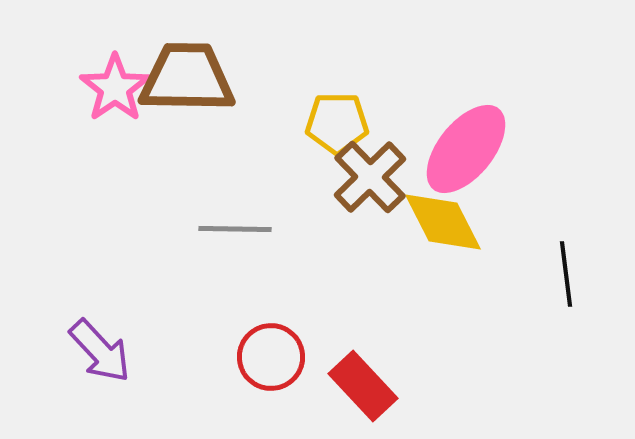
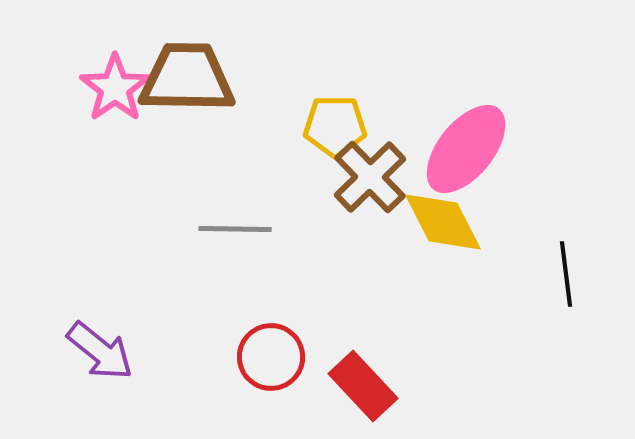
yellow pentagon: moved 2 px left, 3 px down
purple arrow: rotated 8 degrees counterclockwise
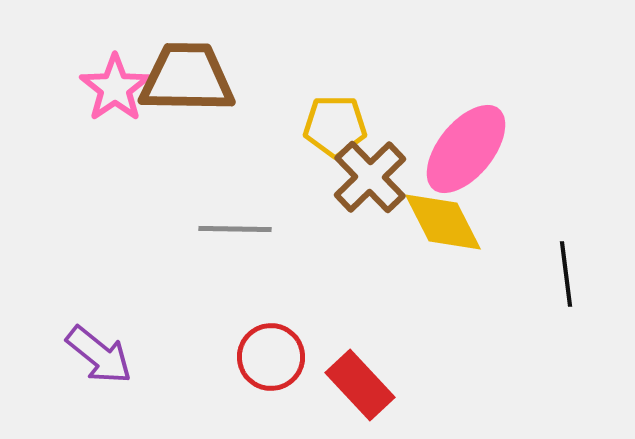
purple arrow: moved 1 px left, 4 px down
red rectangle: moved 3 px left, 1 px up
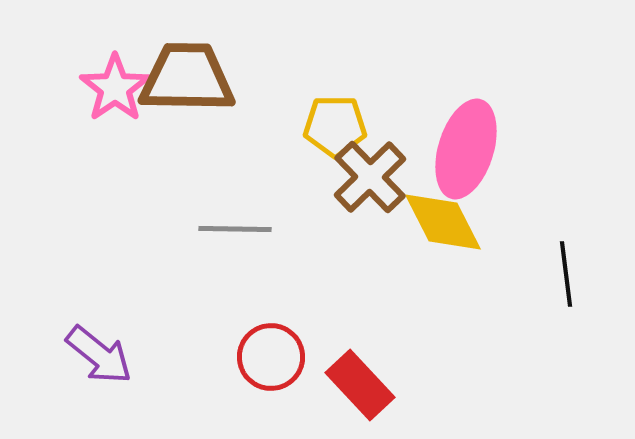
pink ellipse: rotated 22 degrees counterclockwise
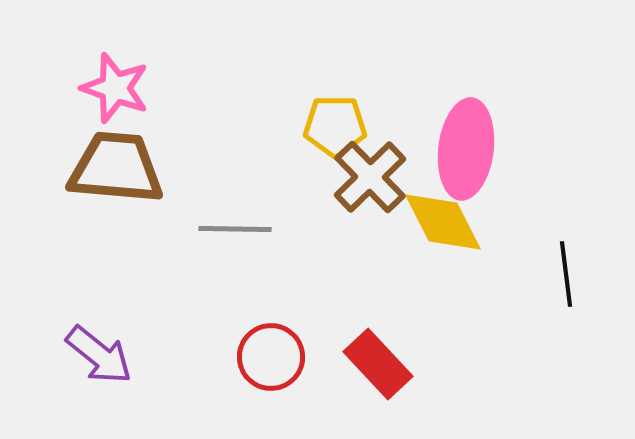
brown trapezoid: moved 71 px left, 90 px down; rotated 4 degrees clockwise
pink star: rotated 18 degrees counterclockwise
pink ellipse: rotated 10 degrees counterclockwise
red rectangle: moved 18 px right, 21 px up
